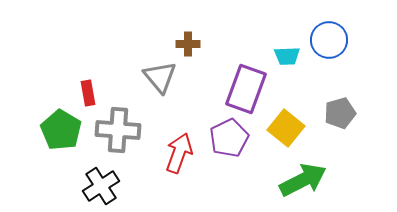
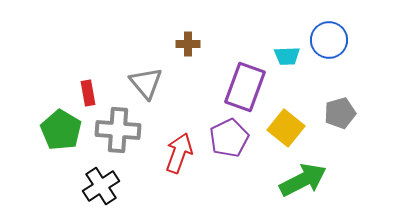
gray triangle: moved 14 px left, 6 px down
purple rectangle: moved 1 px left, 2 px up
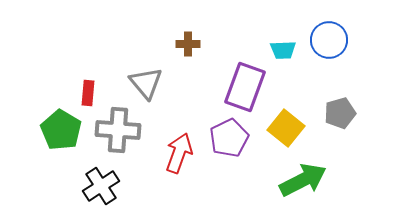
cyan trapezoid: moved 4 px left, 6 px up
red rectangle: rotated 15 degrees clockwise
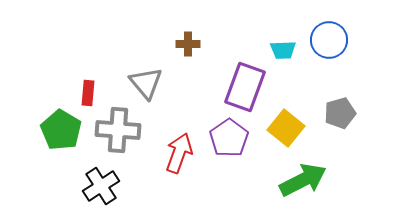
purple pentagon: rotated 9 degrees counterclockwise
